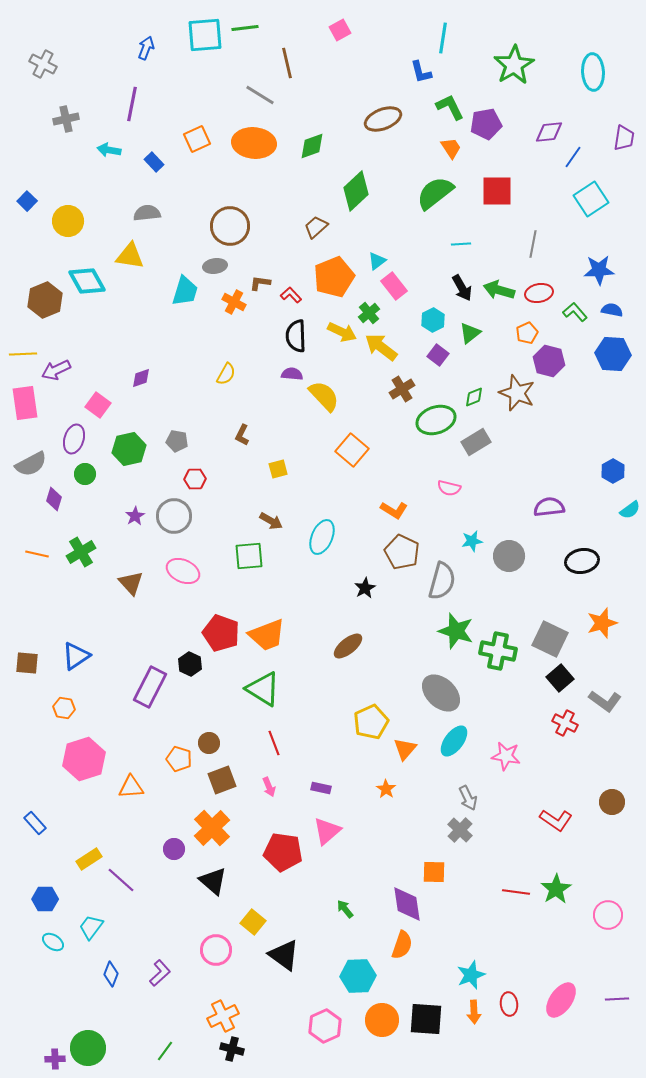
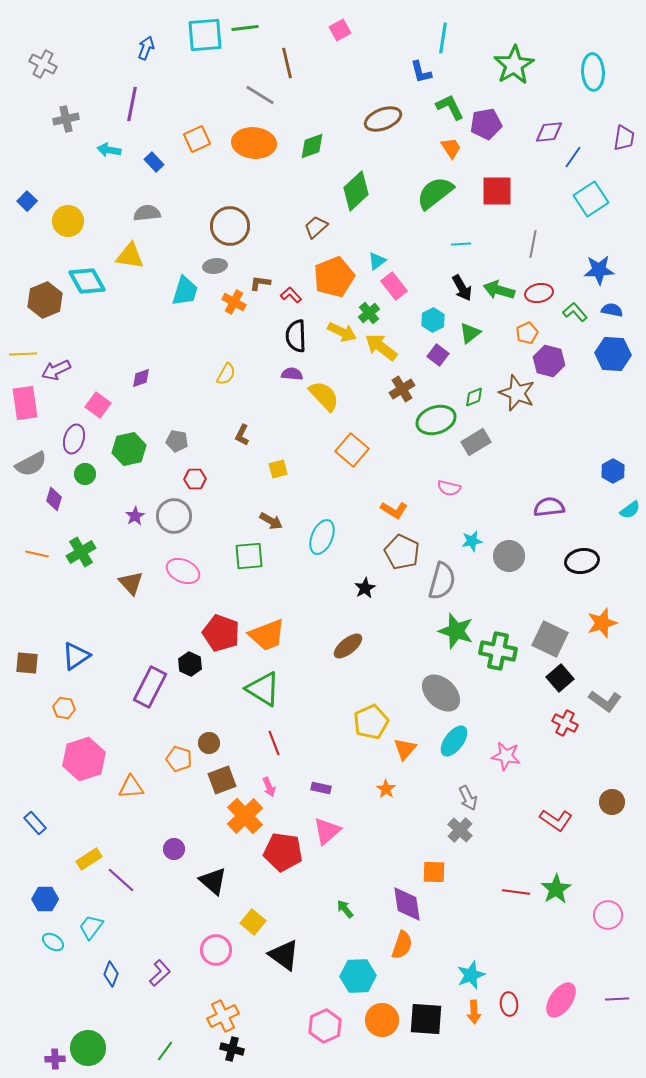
orange cross at (212, 828): moved 33 px right, 12 px up
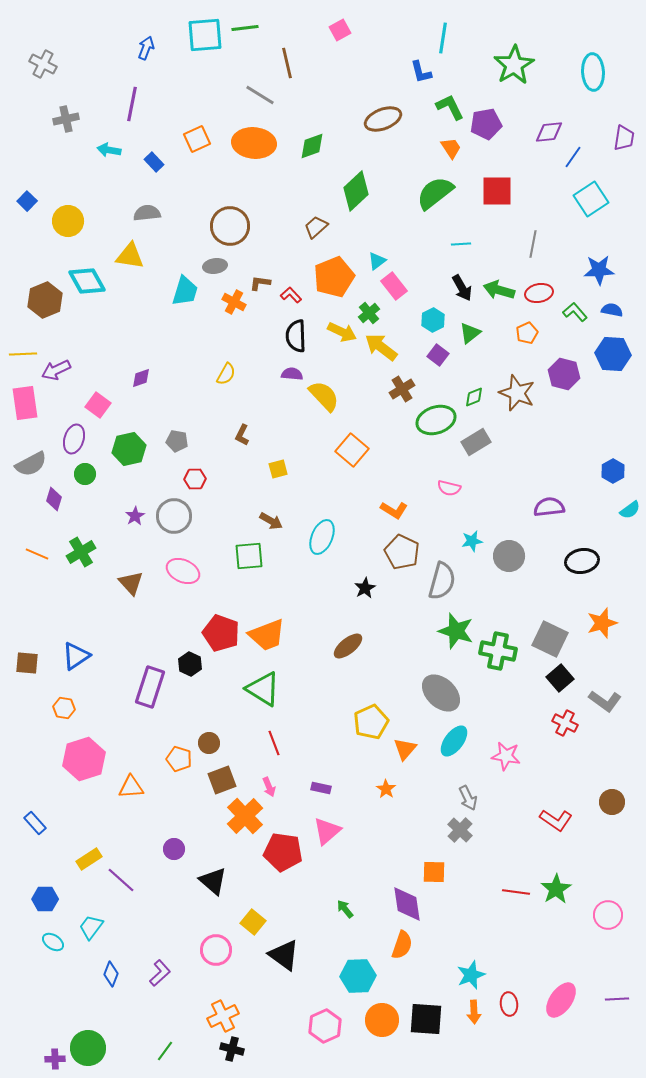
purple hexagon at (549, 361): moved 15 px right, 13 px down
orange line at (37, 554): rotated 10 degrees clockwise
purple rectangle at (150, 687): rotated 9 degrees counterclockwise
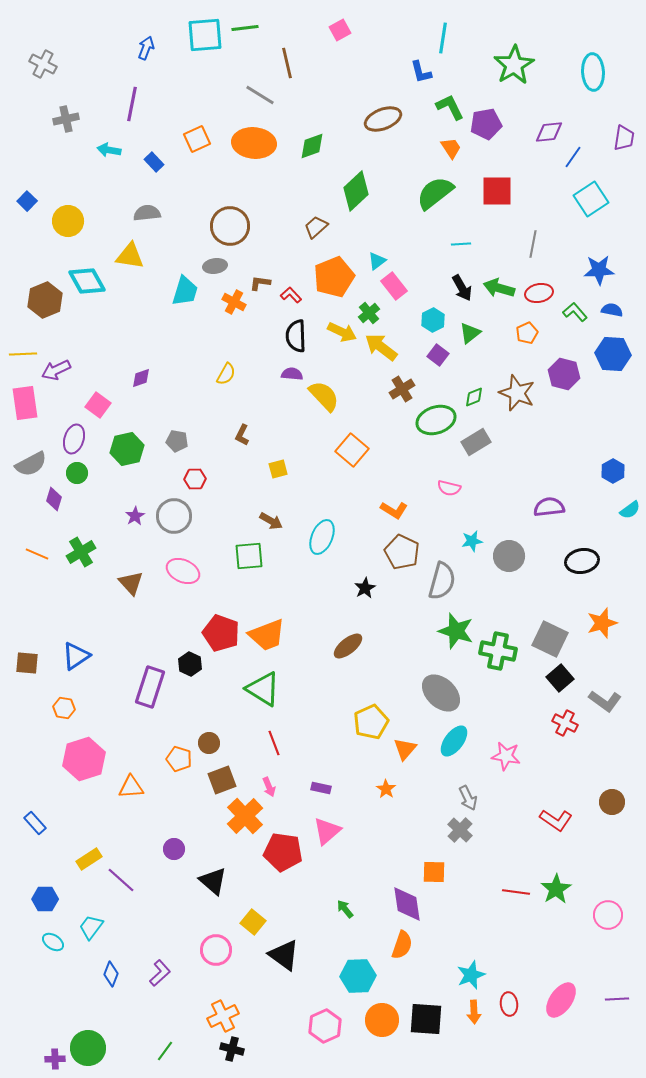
green arrow at (499, 290): moved 2 px up
green hexagon at (129, 449): moved 2 px left
green circle at (85, 474): moved 8 px left, 1 px up
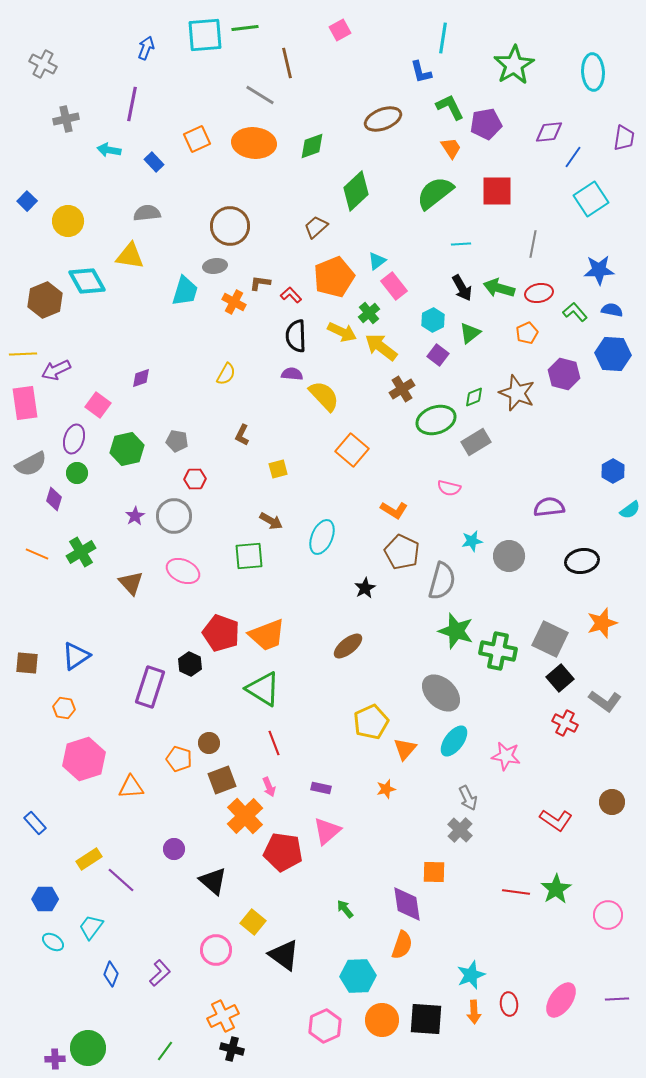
orange star at (386, 789): rotated 24 degrees clockwise
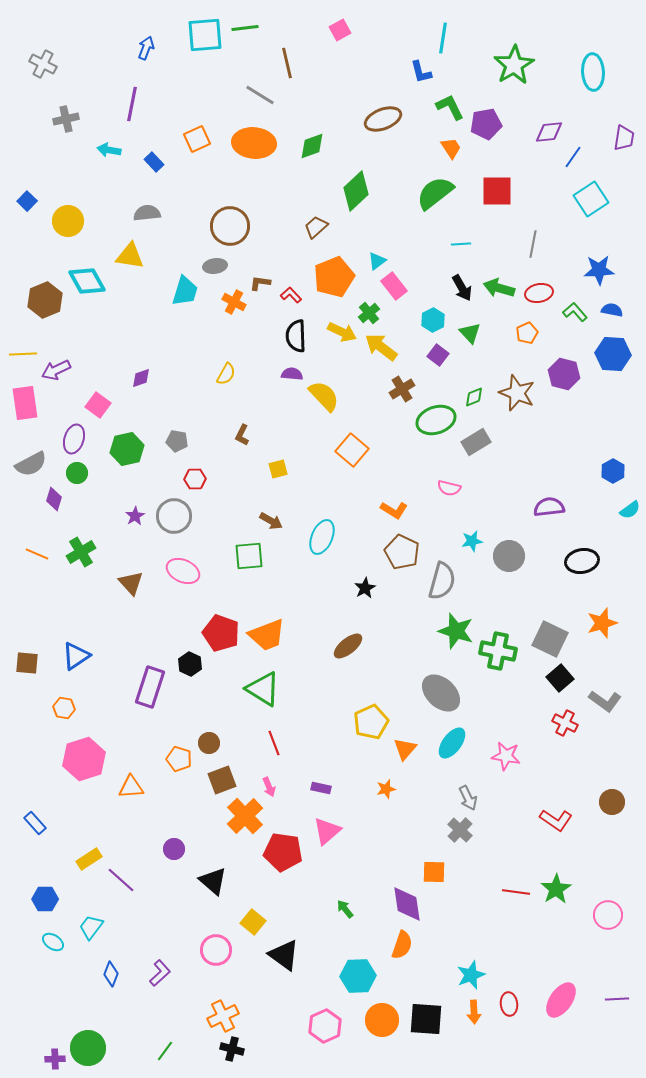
green triangle at (470, 333): rotated 35 degrees counterclockwise
cyan ellipse at (454, 741): moved 2 px left, 2 px down
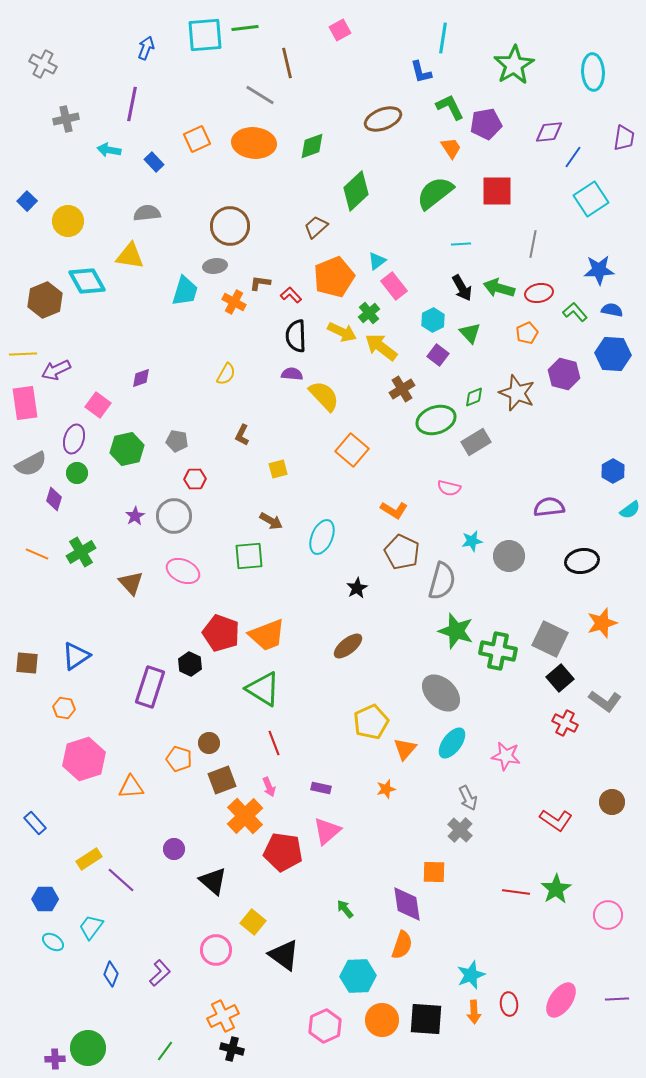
black star at (365, 588): moved 8 px left
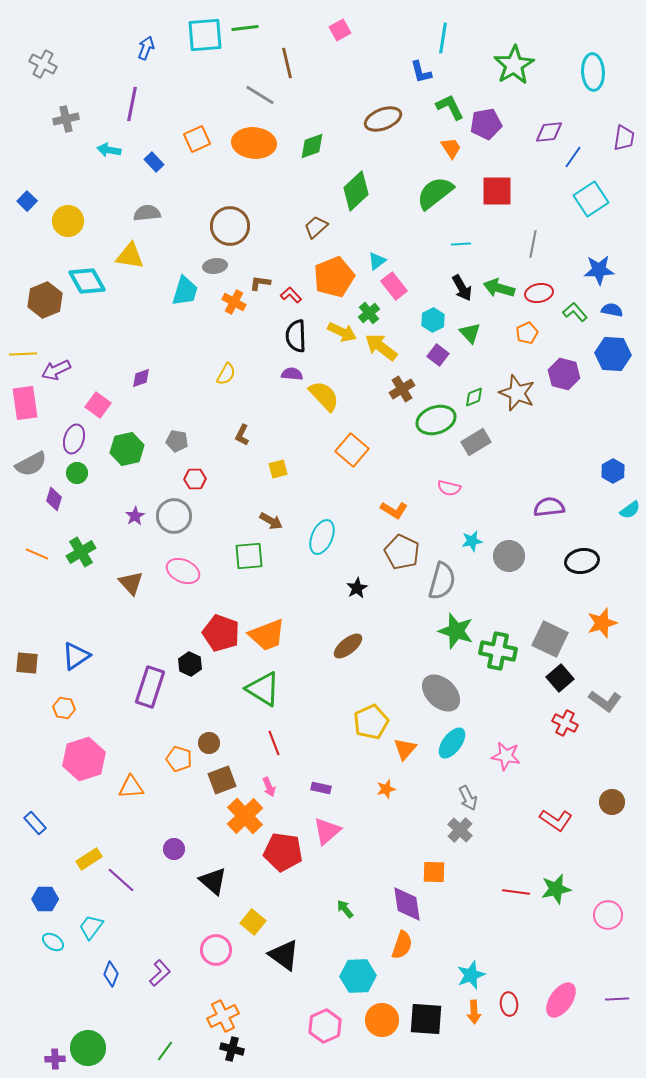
green star at (556, 889): rotated 20 degrees clockwise
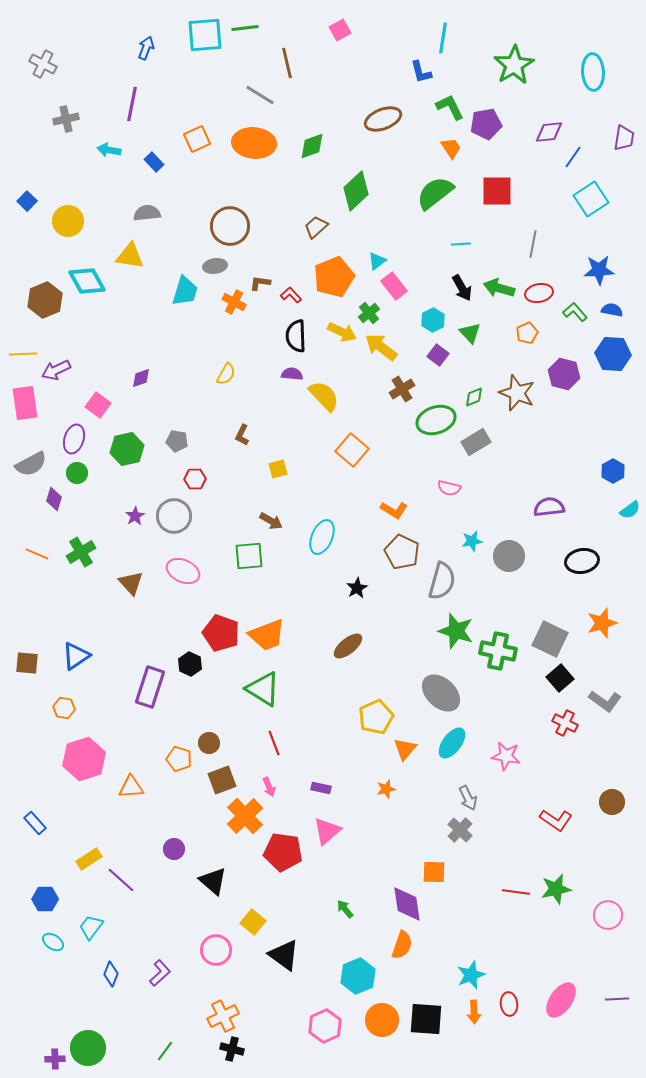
yellow pentagon at (371, 722): moved 5 px right, 5 px up
cyan hexagon at (358, 976): rotated 20 degrees counterclockwise
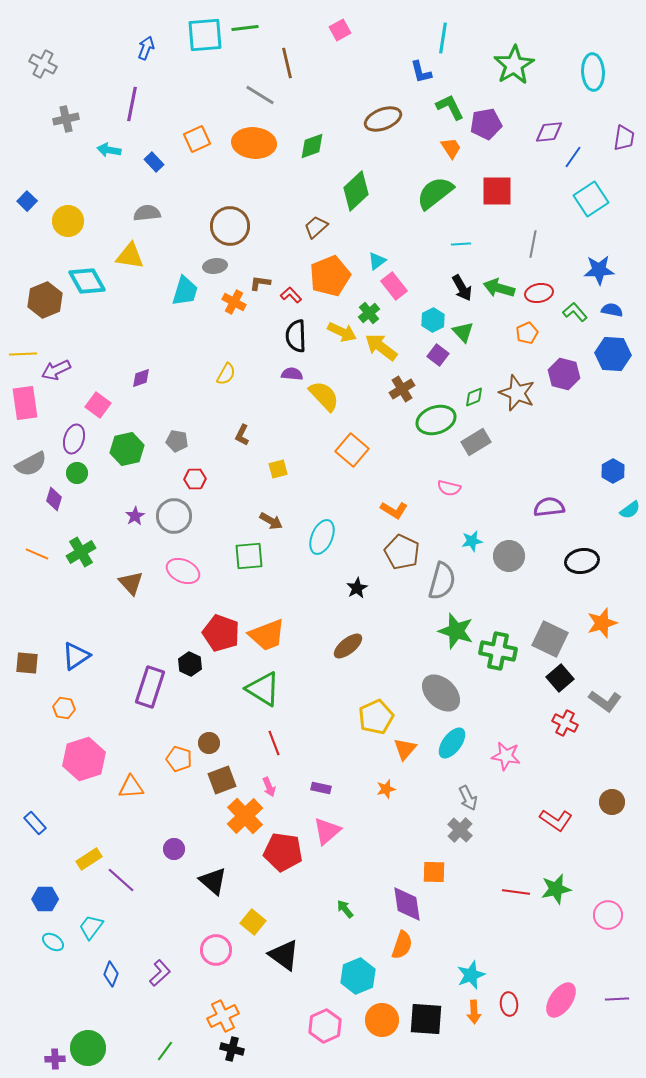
orange pentagon at (334, 277): moved 4 px left, 1 px up
green triangle at (470, 333): moved 7 px left, 1 px up
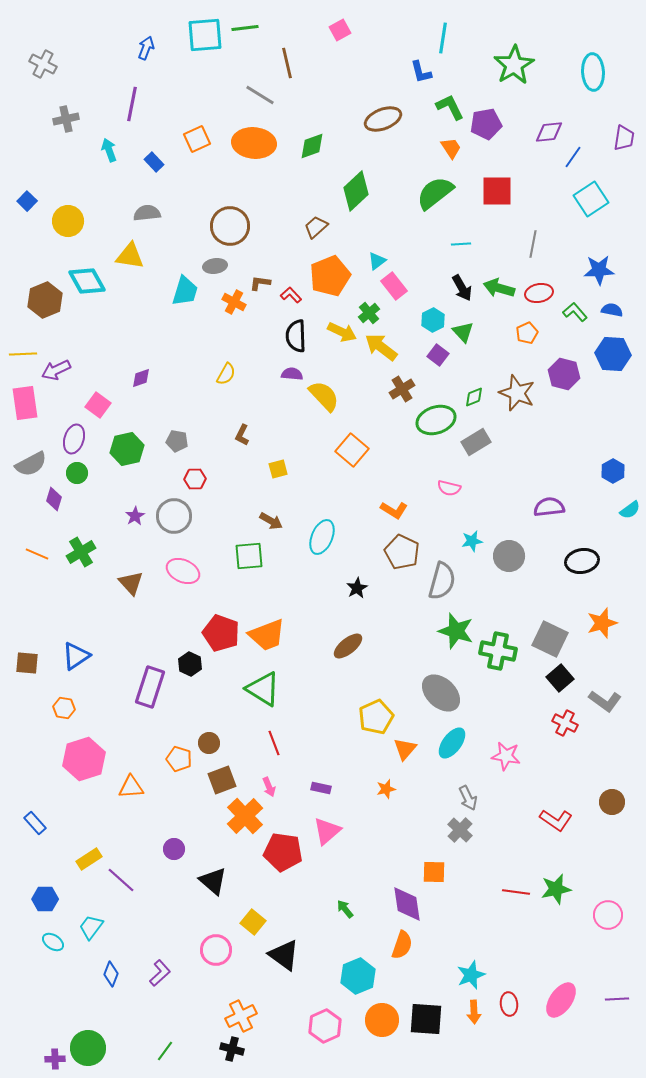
cyan arrow at (109, 150): rotated 60 degrees clockwise
orange cross at (223, 1016): moved 18 px right
